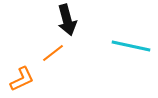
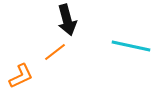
orange line: moved 2 px right, 1 px up
orange L-shape: moved 1 px left, 3 px up
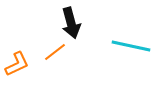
black arrow: moved 4 px right, 3 px down
orange L-shape: moved 4 px left, 12 px up
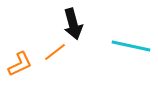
black arrow: moved 2 px right, 1 px down
orange L-shape: moved 3 px right
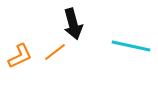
orange L-shape: moved 8 px up
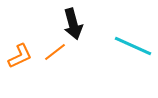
cyan line: moved 2 px right; rotated 12 degrees clockwise
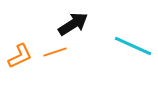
black arrow: rotated 108 degrees counterclockwise
orange line: rotated 20 degrees clockwise
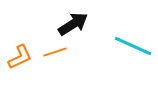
orange L-shape: moved 1 px down
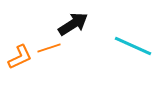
orange line: moved 6 px left, 4 px up
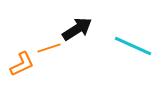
black arrow: moved 4 px right, 5 px down
orange L-shape: moved 2 px right, 7 px down
